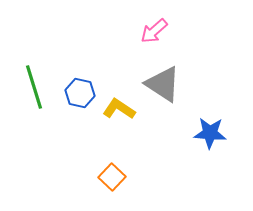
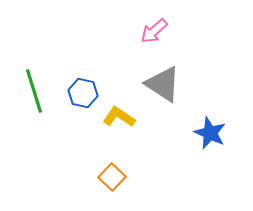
green line: moved 4 px down
blue hexagon: moved 3 px right
yellow L-shape: moved 8 px down
blue star: rotated 20 degrees clockwise
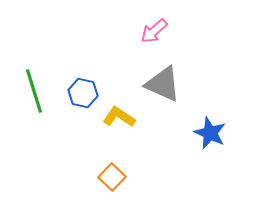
gray triangle: rotated 9 degrees counterclockwise
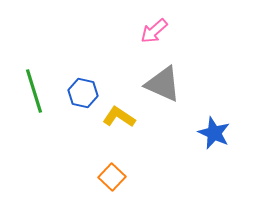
blue star: moved 4 px right
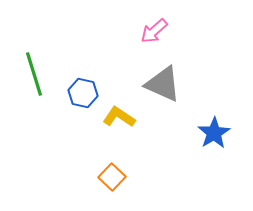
green line: moved 17 px up
blue star: rotated 16 degrees clockwise
